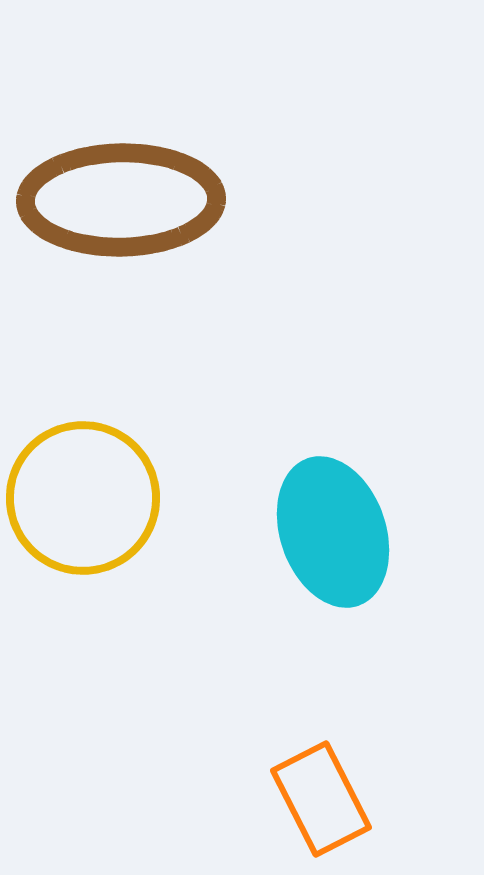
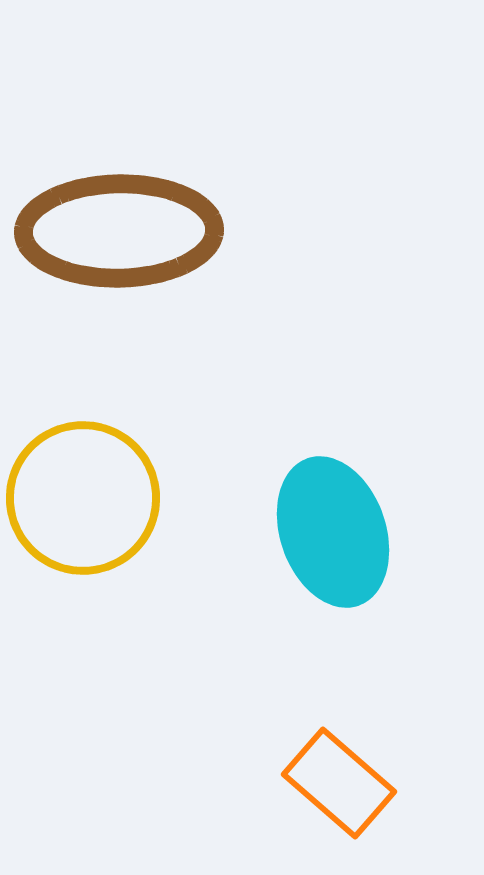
brown ellipse: moved 2 px left, 31 px down
orange rectangle: moved 18 px right, 16 px up; rotated 22 degrees counterclockwise
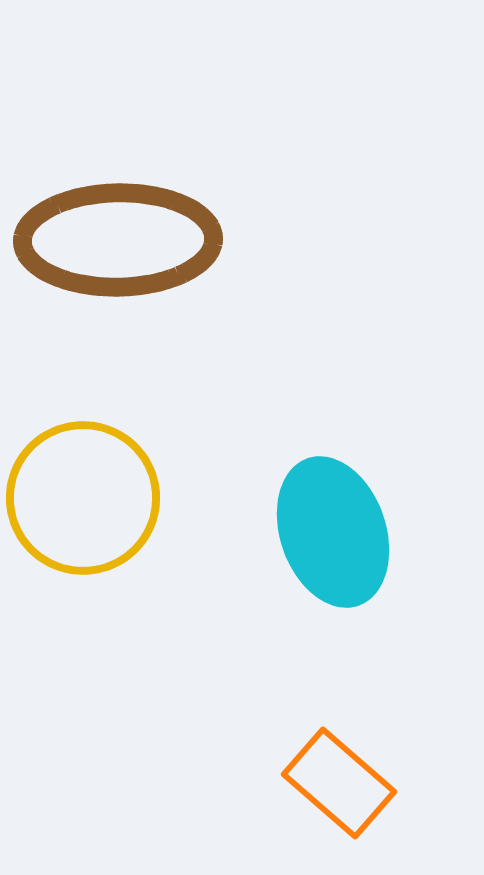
brown ellipse: moved 1 px left, 9 px down
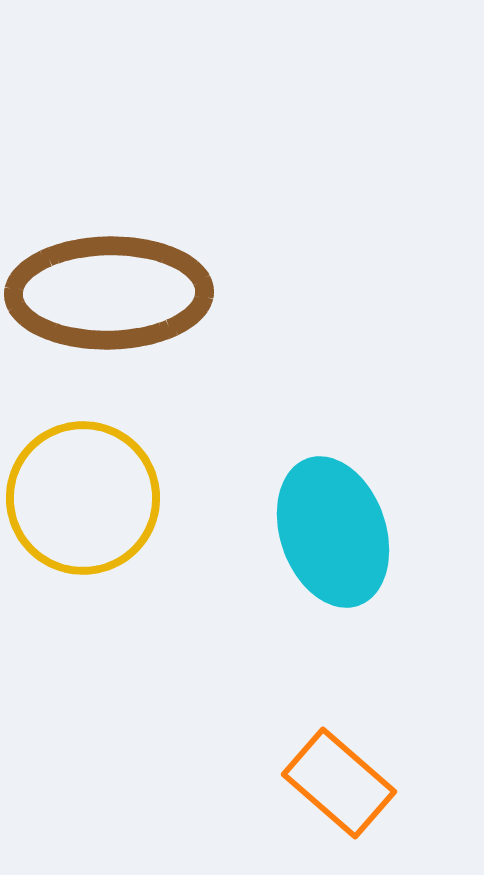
brown ellipse: moved 9 px left, 53 px down
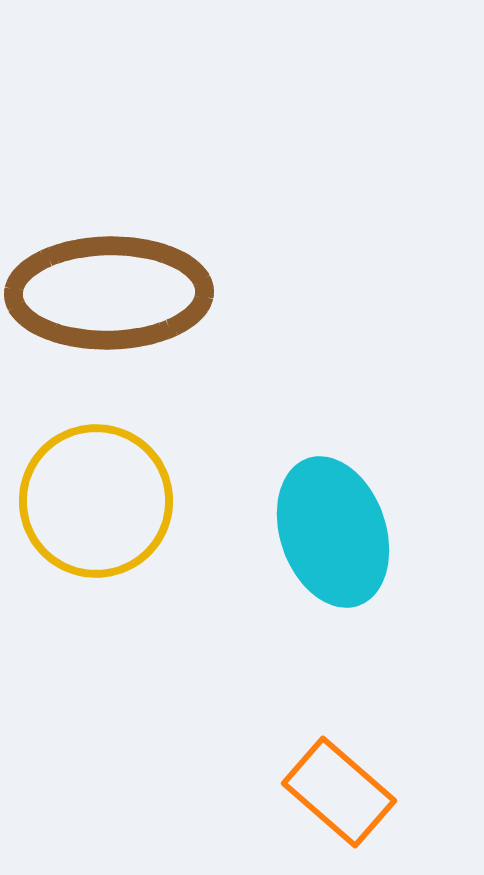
yellow circle: moved 13 px right, 3 px down
orange rectangle: moved 9 px down
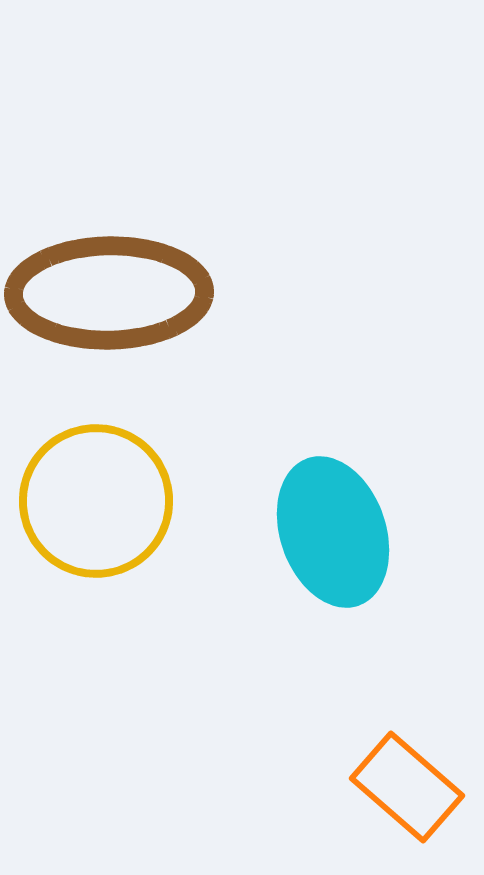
orange rectangle: moved 68 px right, 5 px up
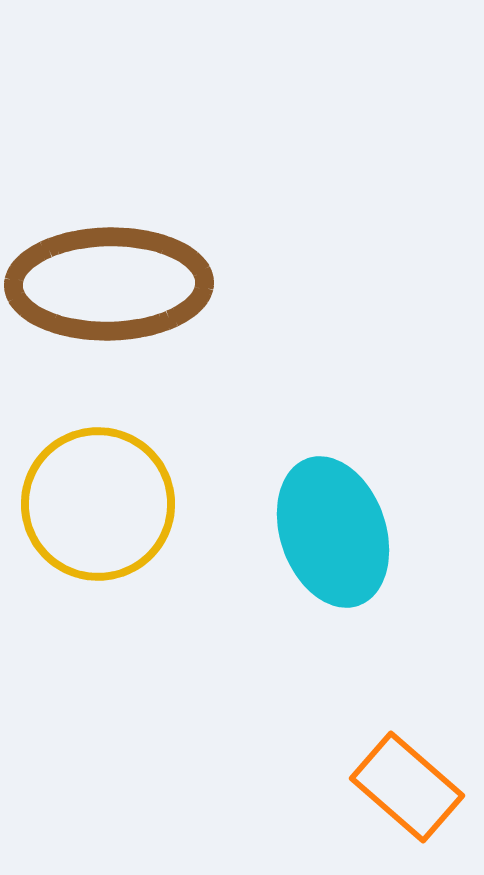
brown ellipse: moved 9 px up
yellow circle: moved 2 px right, 3 px down
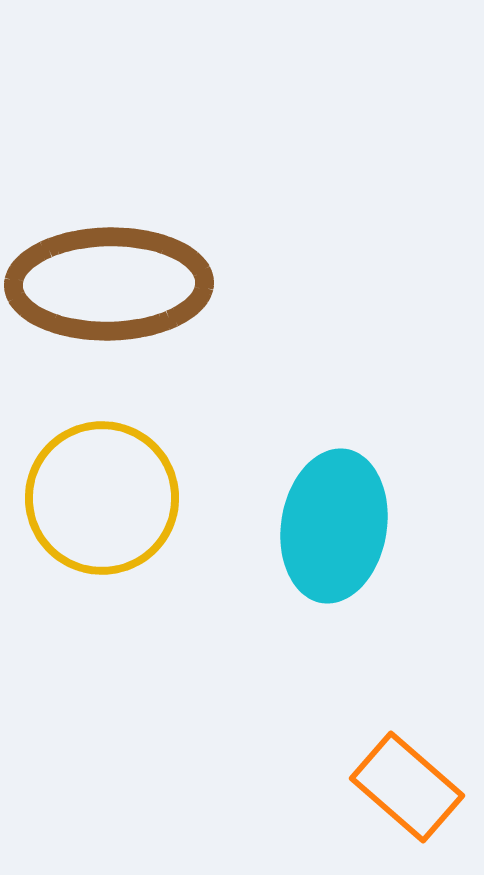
yellow circle: moved 4 px right, 6 px up
cyan ellipse: moved 1 px right, 6 px up; rotated 28 degrees clockwise
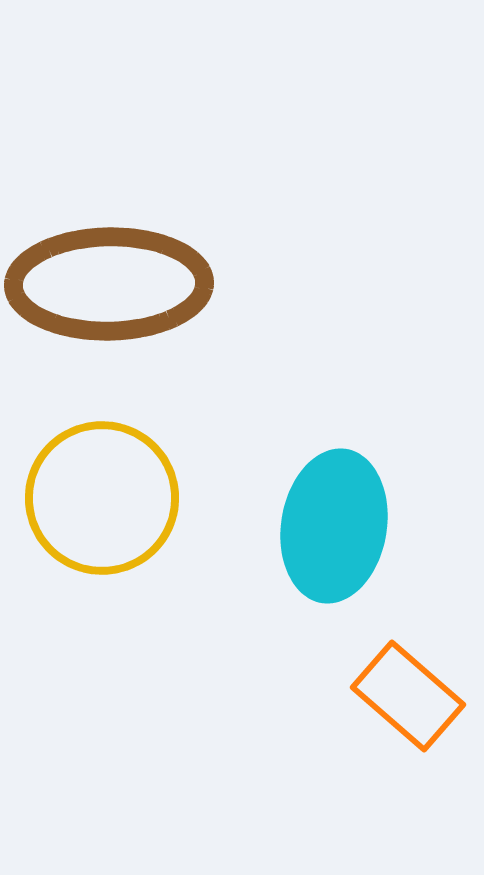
orange rectangle: moved 1 px right, 91 px up
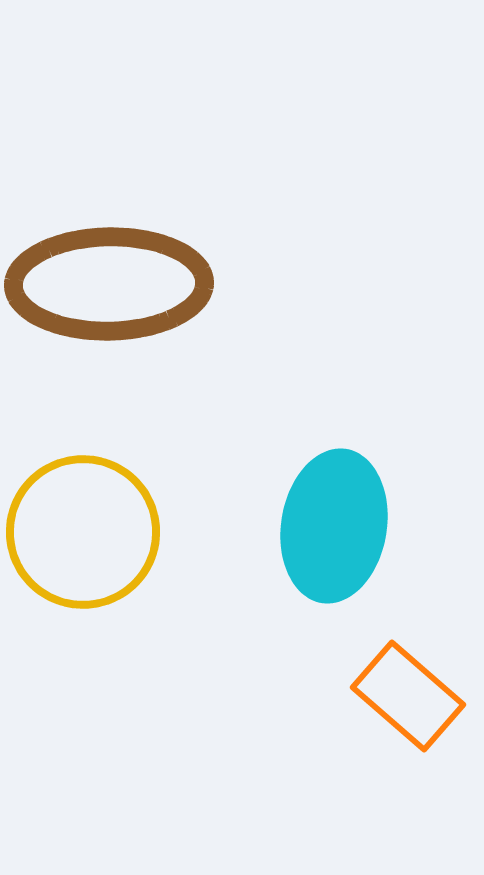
yellow circle: moved 19 px left, 34 px down
